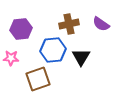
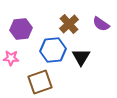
brown cross: rotated 30 degrees counterclockwise
brown square: moved 2 px right, 3 px down
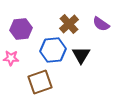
black triangle: moved 2 px up
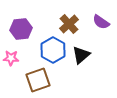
purple semicircle: moved 2 px up
blue hexagon: rotated 25 degrees counterclockwise
black triangle: rotated 18 degrees clockwise
brown square: moved 2 px left, 2 px up
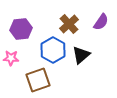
purple semicircle: rotated 90 degrees counterclockwise
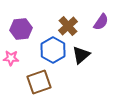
brown cross: moved 1 px left, 2 px down
brown square: moved 1 px right, 2 px down
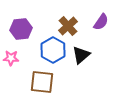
brown square: moved 3 px right; rotated 25 degrees clockwise
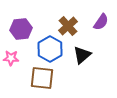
blue hexagon: moved 3 px left, 1 px up
black triangle: moved 1 px right
brown square: moved 4 px up
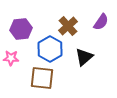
black triangle: moved 2 px right, 2 px down
